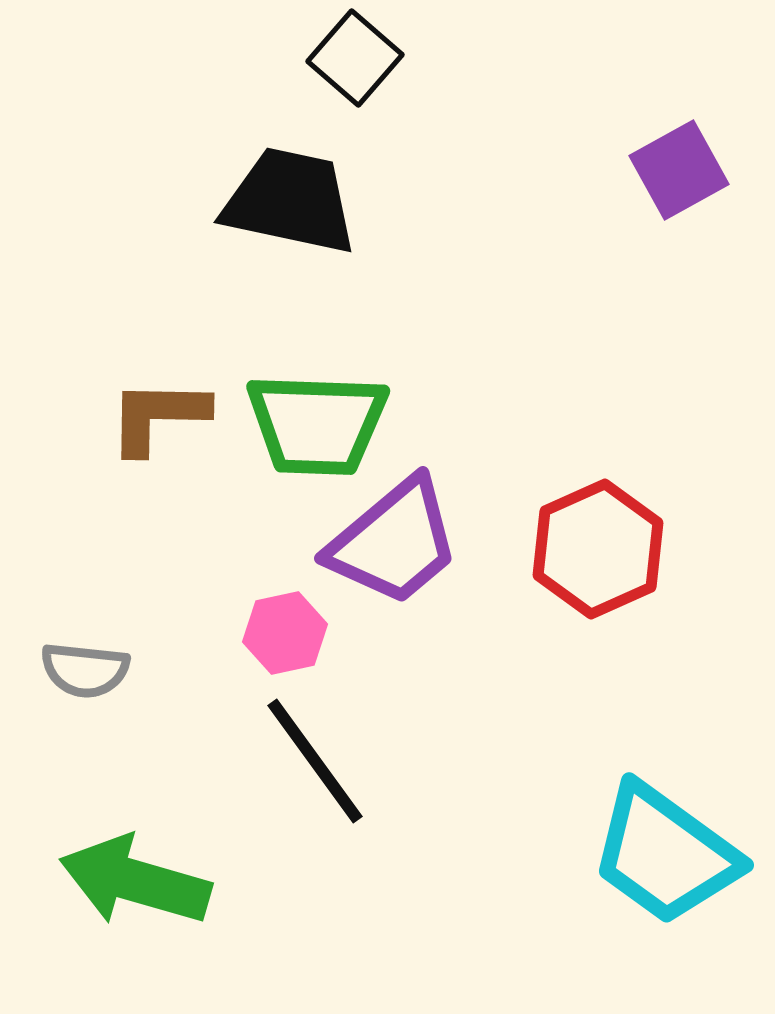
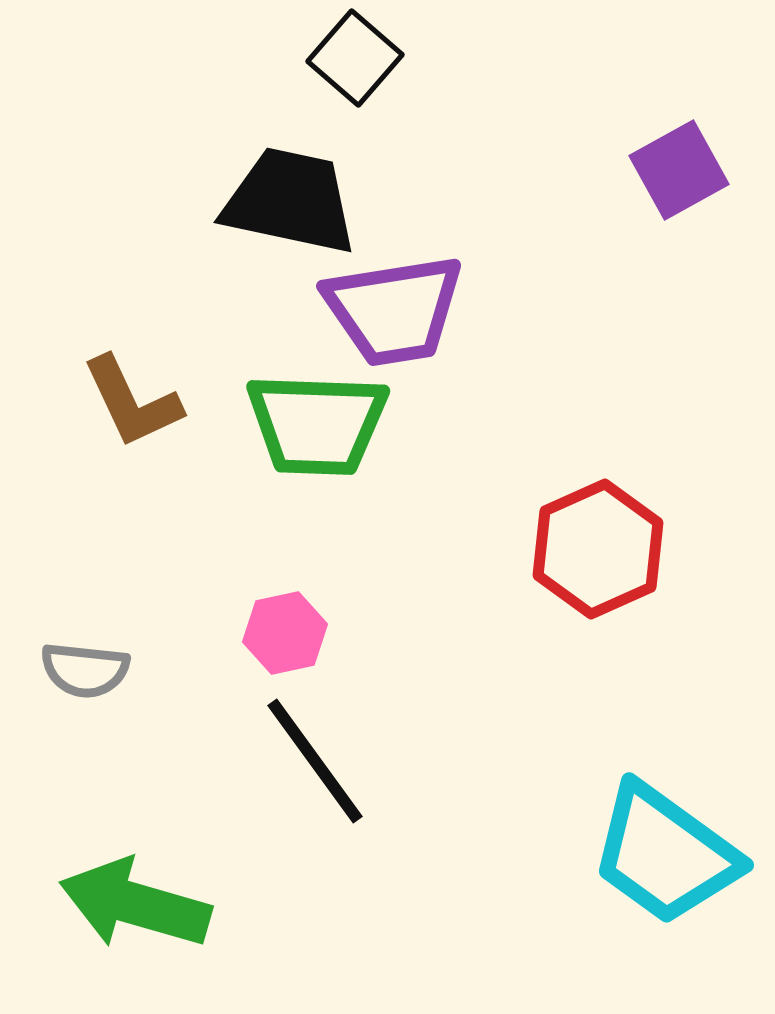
brown L-shape: moved 26 px left, 14 px up; rotated 116 degrees counterclockwise
purple trapezoid: moved 232 px up; rotated 31 degrees clockwise
green arrow: moved 23 px down
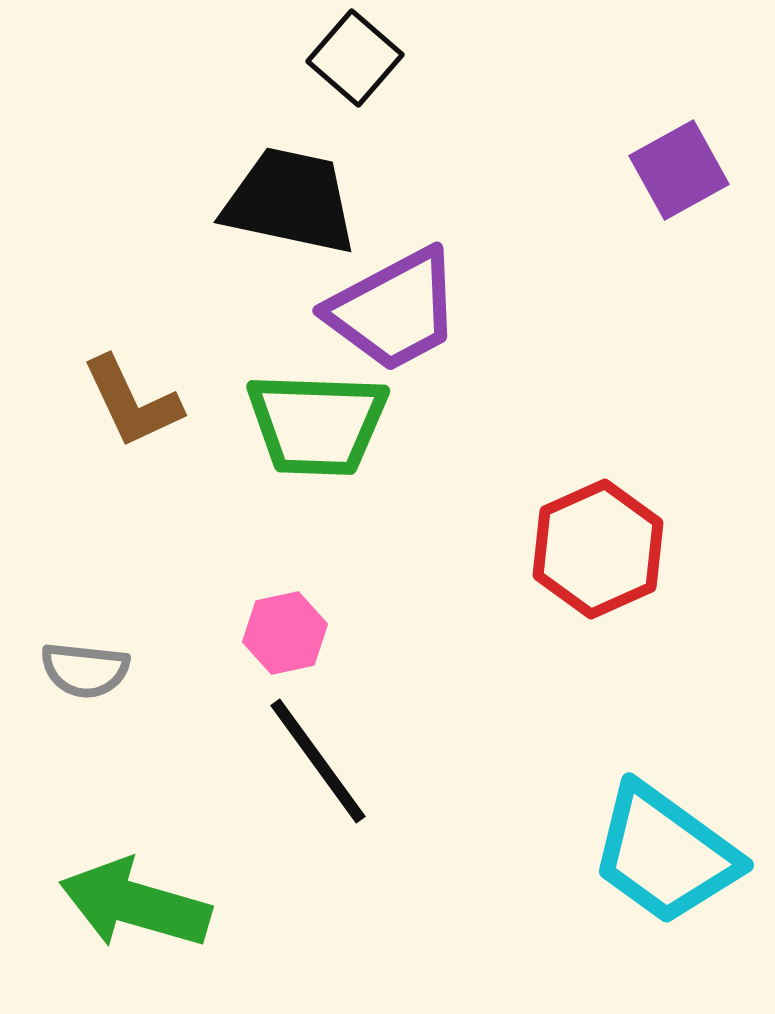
purple trapezoid: rotated 19 degrees counterclockwise
black line: moved 3 px right
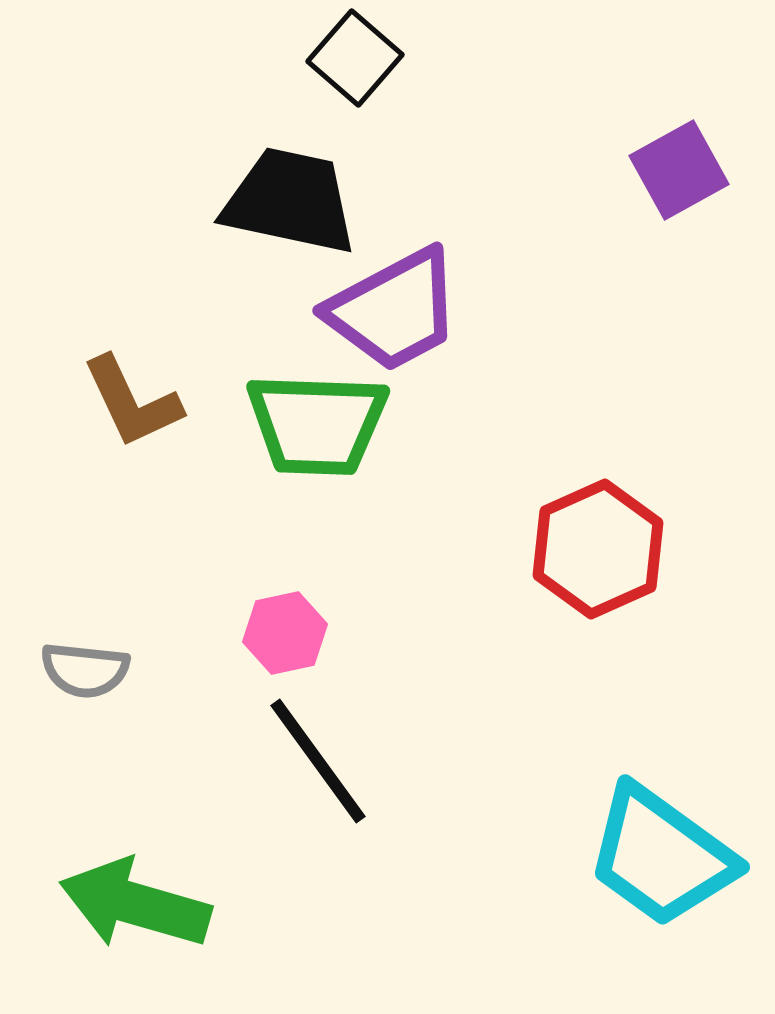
cyan trapezoid: moved 4 px left, 2 px down
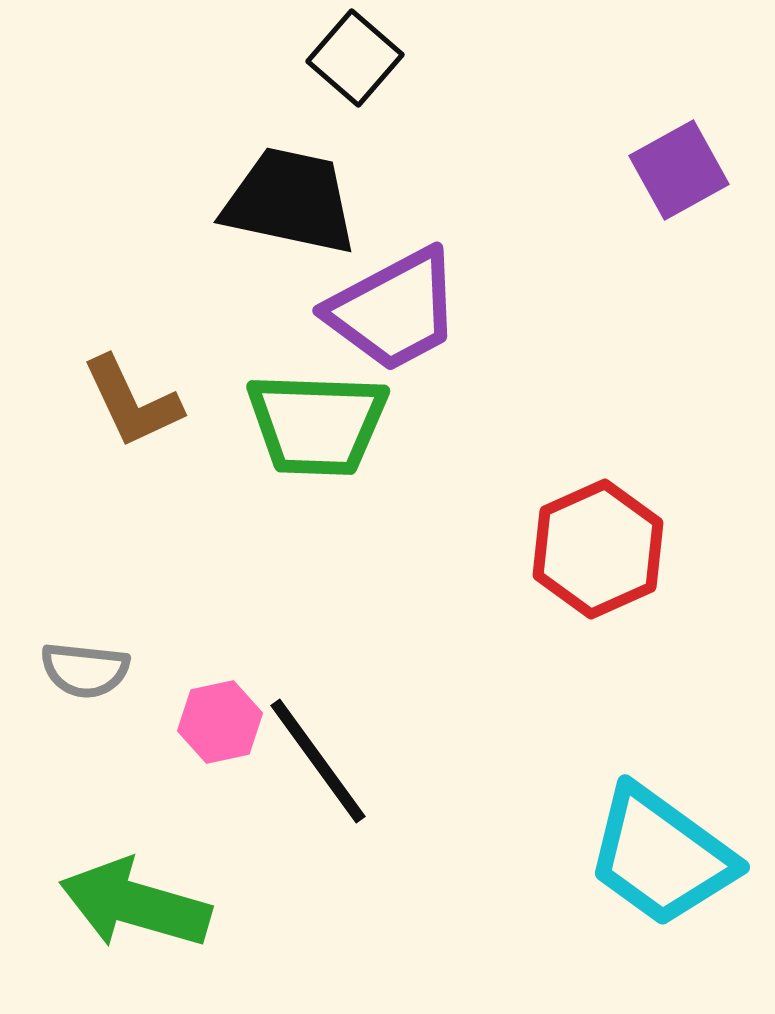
pink hexagon: moved 65 px left, 89 px down
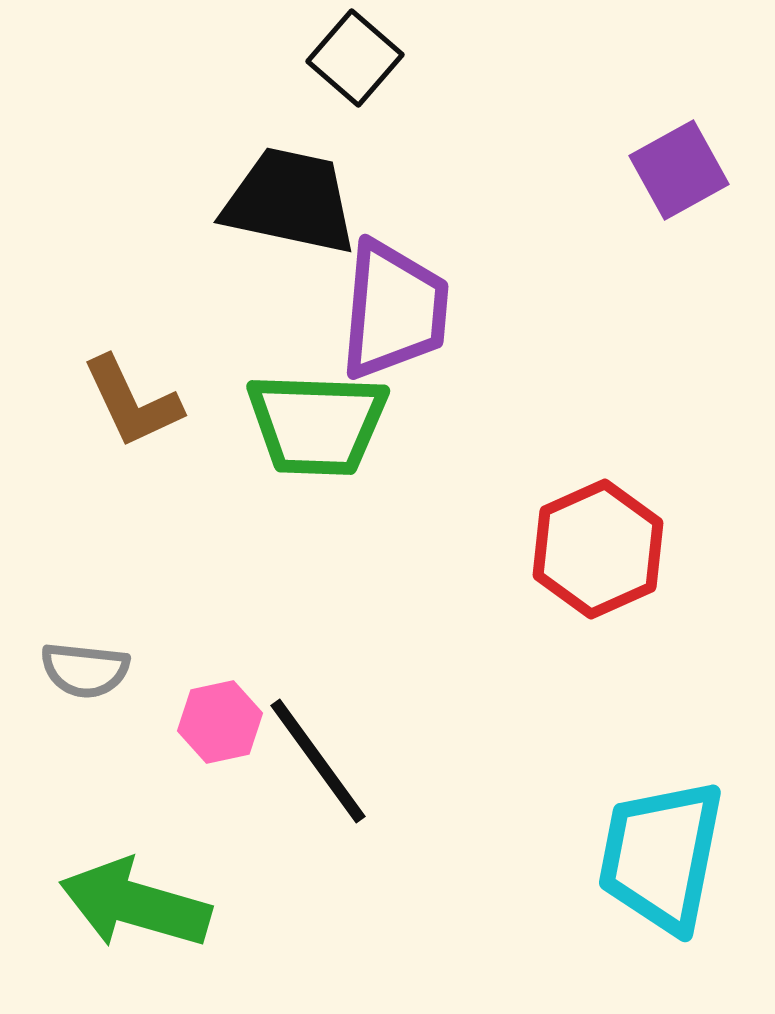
purple trapezoid: rotated 57 degrees counterclockwise
cyan trapezoid: rotated 65 degrees clockwise
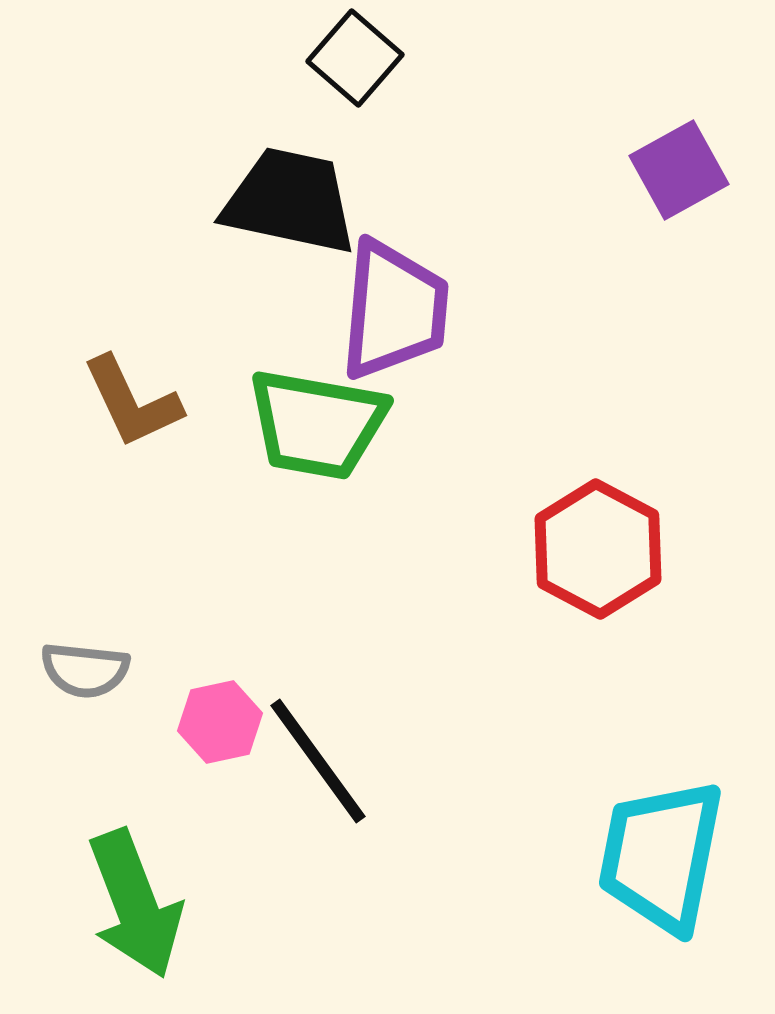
green trapezoid: rotated 8 degrees clockwise
red hexagon: rotated 8 degrees counterclockwise
green arrow: rotated 127 degrees counterclockwise
